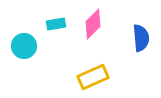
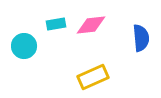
pink diamond: moved 2 px left, 1 px down; rotated 40 degrees clockwise
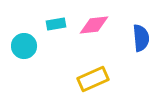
pink diamond: moved 3 px right
yellow rectangle: moved 2 px down
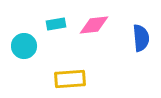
yellow rectangle: moved 23 px left; rotated 20 degrees clockwise
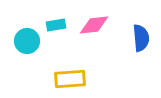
cyan rectangle: moved 1 px down
cyan circle: moved 3 px right, 5 px up
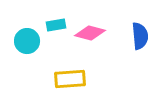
pink diamond: moved 4 px left, 8 px down; rotated 20 degrees clockwise
blue semicircle: moved 1 px left, 2 px up
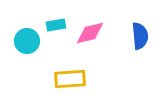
pink diamond: rotated 28 degrees counterclockwise
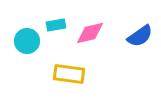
blue semicircle: rotated 60 degrees clockwise
yellow rectangle: moved 1 px left, 5 px up; rotated 12 degrees clockwise
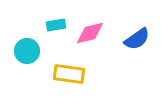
blue semicircle: moved 3 px left, 3 px down
cyan circle: moved 10 px down
